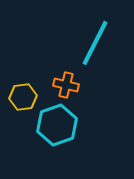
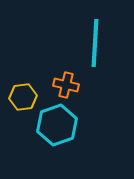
cyan line: rotated 24 degrees counterclockwise
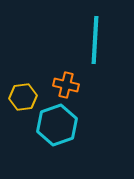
cyan line: moved 3 px up
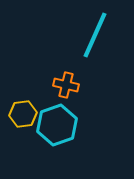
cyan line: moved 5 px up; rotated 21 degrees clockwise
yellow hexagon: moved 17 px down
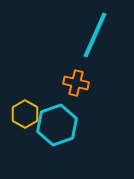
orange cross: moved 10 px right, 2 px up
yellow hexagon: moved 2 px right; rotated 24 degrees counterclockwise
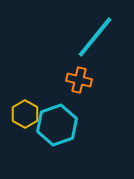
cyan line: moved 2 px down; rotated 15 degrees clockwise
orange cross: moved 3 px right, 3 px up
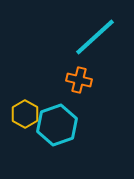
cyan line: rotated 9 degrees clockwise
